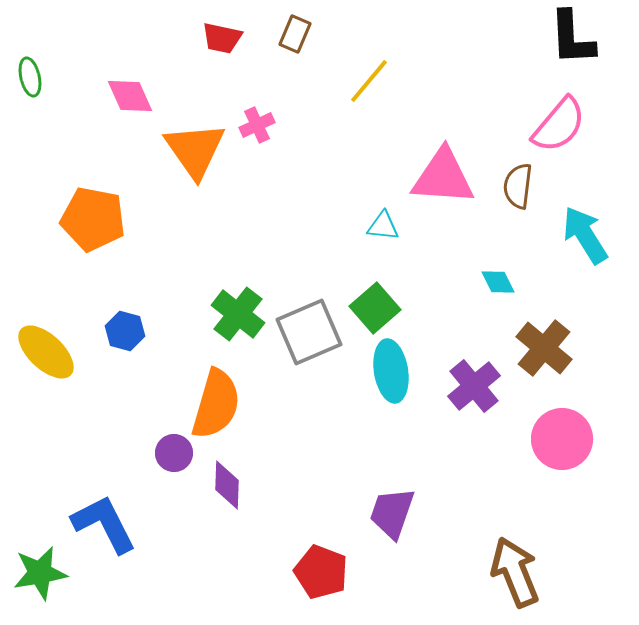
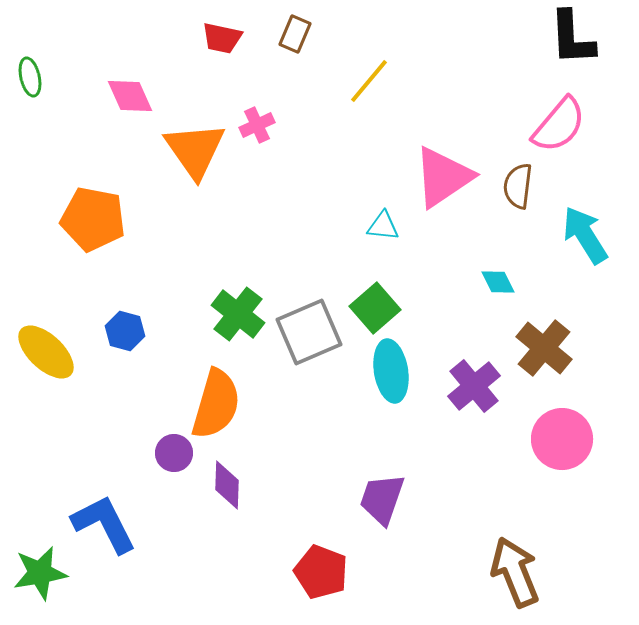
pink triangle: rotated 38 degrees counterclockwise
purple trapezoid: moved 10 px left, 14 px up
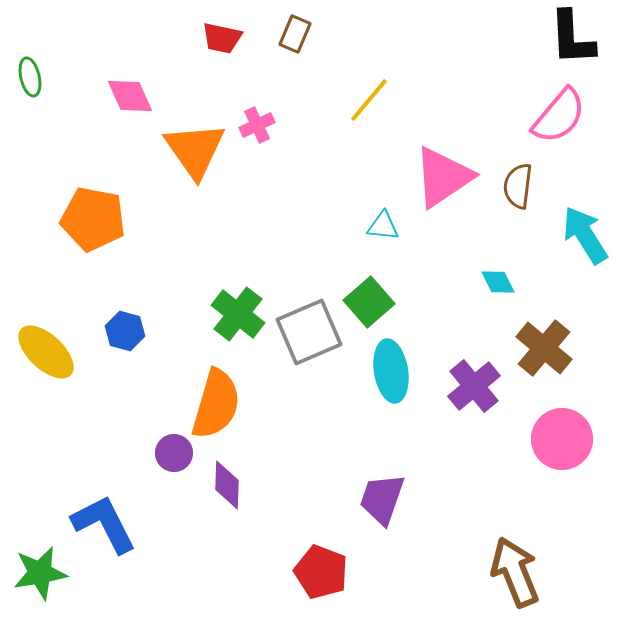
yellow line: moved 19 px down
pink semicircle: moved 9 px up
green square: moved 6 px left, 6 px up
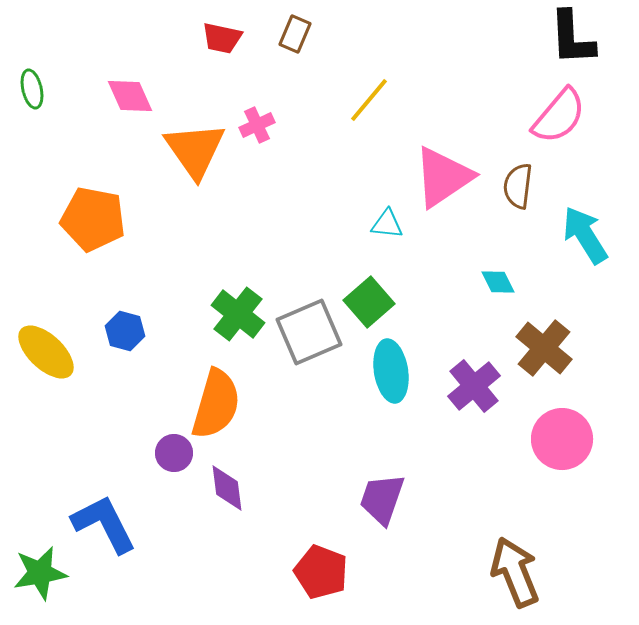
green ellipse: moved 2 px right, 12 px down
cyan triangle: moved 4 px right, 2 px up
purple diamond: moved 3 px down; rotated 9 degrees counterclockwise
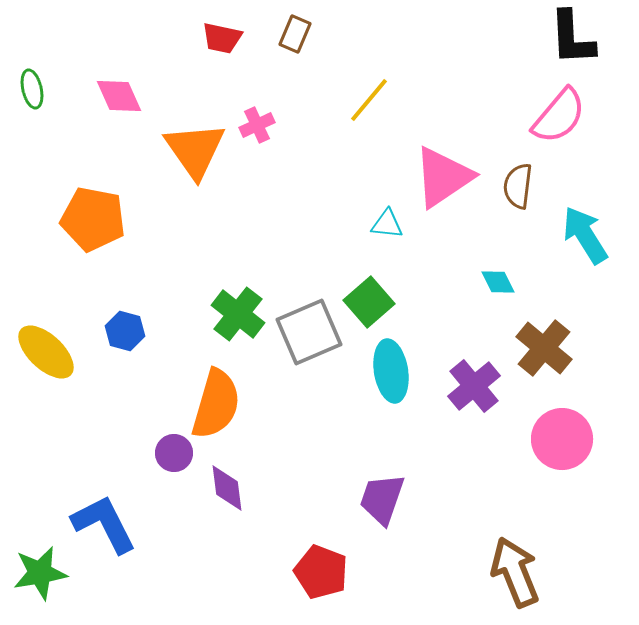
pink diamond: moved 11 px left
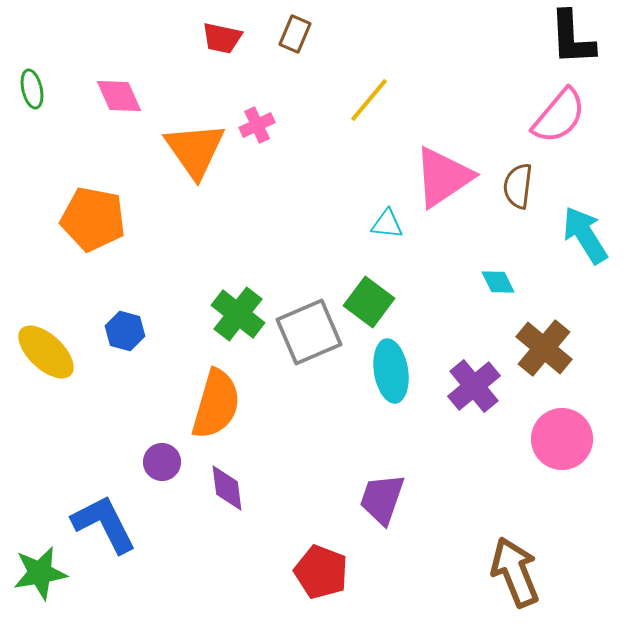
green square: rotated 12 degrees counterclockwise
purple circle: moved 12 px left, 9 px down
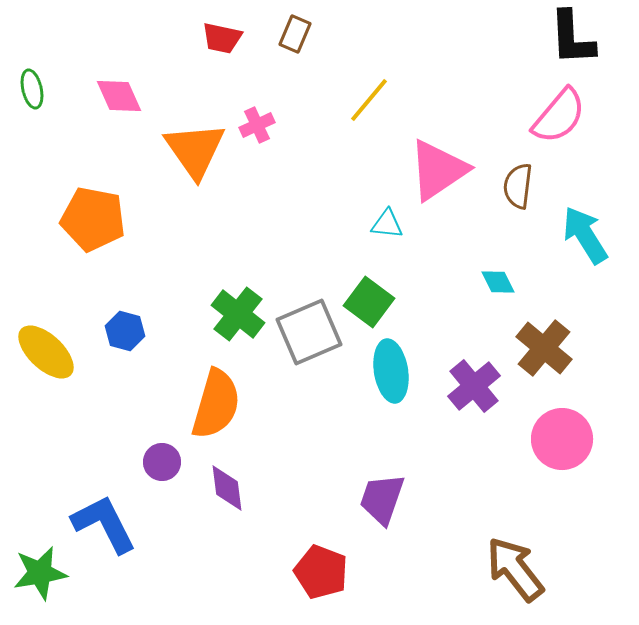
pink triangle: moved 5 px left, 7 px up
brown arrow: moved 3 px up; rotated 16 degrees counterclockwise
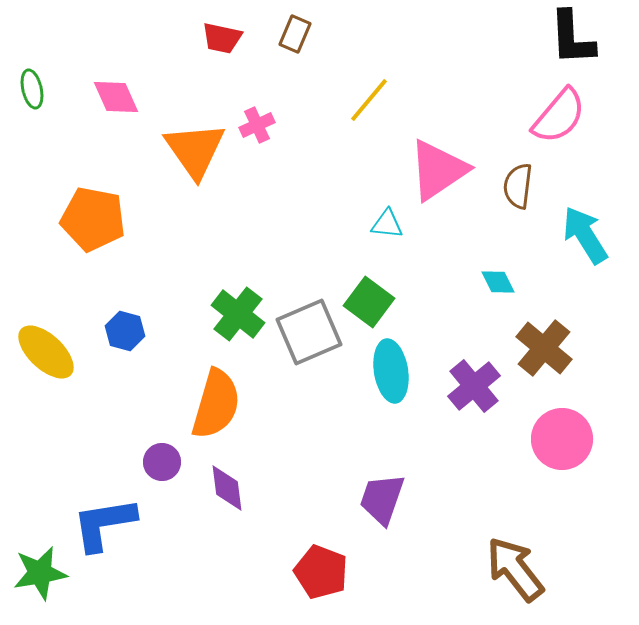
pink diamond: moved 3 px left, 1 px down
blue L-shape: rotated 72 degrees counterclockwise
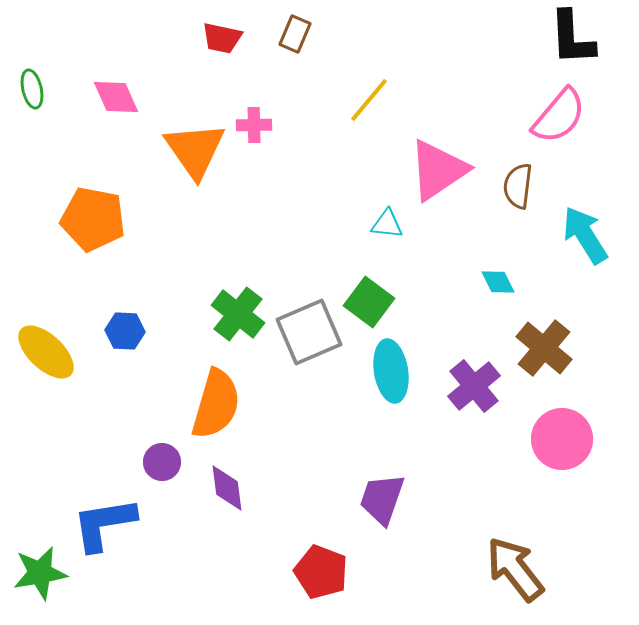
pink cross: moved 3 px left; rotated 24 degrees clockwise
blue hexagon: rotated 12 degrees counterclockwise
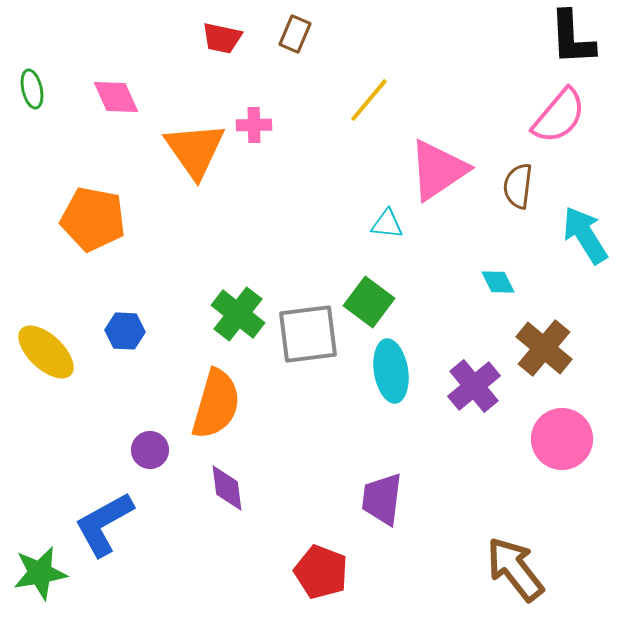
gray square: moved 1 px left, 2 px down; rotated 16 degrees clockwise
purple circle: moved 12 px left, 12 px up
purple trapezoid: rotated 12 degrees counterclockwise
blue L-shape: rotated 20 degrees counterclockwise
